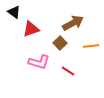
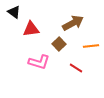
red triangle: rotated 12 degrees clockwise
brown square: moved 1 px left, 1 px down
red line: moved 8 px right, 3 px up
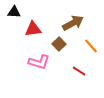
black triangle: rotated 32 degrees counterclockwise
red triangle: moved 2 px right
orange line: rotated 56 degrees clockwise
red line: moved 3 px right, 3 px down
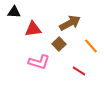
brown arrow: moved 3 px left
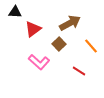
black triangle: moved 1 px right
red triangle: rotated 30 degrees counterclockwise
pink L-shape: rotated 25 degrees clockwise
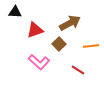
red triangle: moved 2 px right, 1 px down; rotated 18 degrees clockwise
orange line: rotated 56 degrees counterclockwise
red line: moved 1 px left, 1 px up
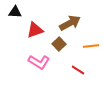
pink L-shape: rotated 10 degrees counterclockwise
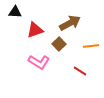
red line: moved 2 px right, 1 px down
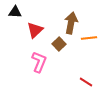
brown arrow: moved 1 px right; rotated 50 degrees counterclockwise
red triangle: rotated 24 degrees counterclockwise
orange line: moved 2 px left, 8 px up
pink L-shape: rotated 100 degrees counterclockwise
red line: moved 6 px right, 11 px down
